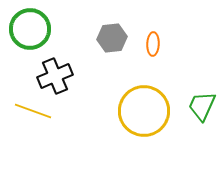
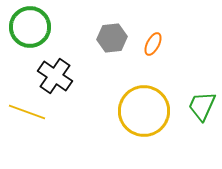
green circle: moved 2 px up
orange ellipse: rotated 25 degrees clockwise
black cross: rotated 32 degrees counterclockwise
yellow line: moved 6 px left, 1 px down
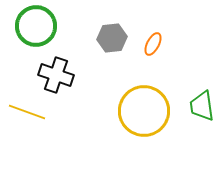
green circle: moved 6 px right, 1 px up
black cross: moved 1 px right, 1 px up; rotated 16 degrees counterclockwise
green trapezoid: rotated 32 degrees counterclockwise
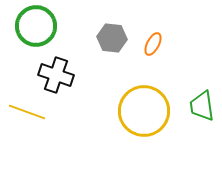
gray hexagon: rotated 12 degrees clockwise
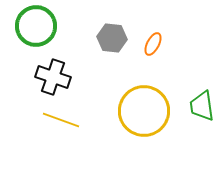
black cross: moved 3 px left, 2 px down
yellow line: moved 34 px right, 8 px down
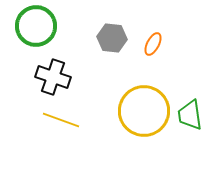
green trapezoid: moved 12 px left, 9 px down
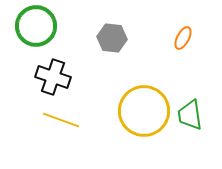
orange ellipse: moved 30 px right, 6 px up
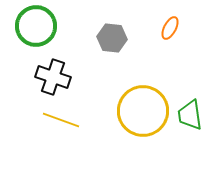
orange ellipse: moved 13 px left, 10 px up
yellow circle: moved 1 px left
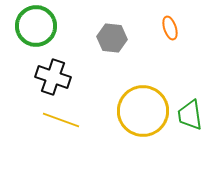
orange ellipse: rotated 45 degrees counterclockwise
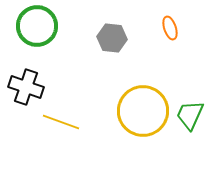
green circle: moved 1 px right
black cross: moved 27 px left, 10 px down
green trapezoid: rotated 32 degrees clockwise
yellow line: moved 2 px down
